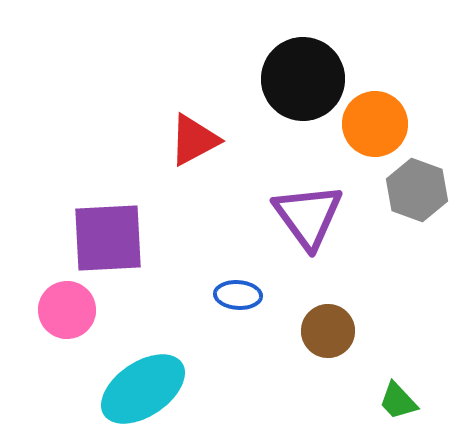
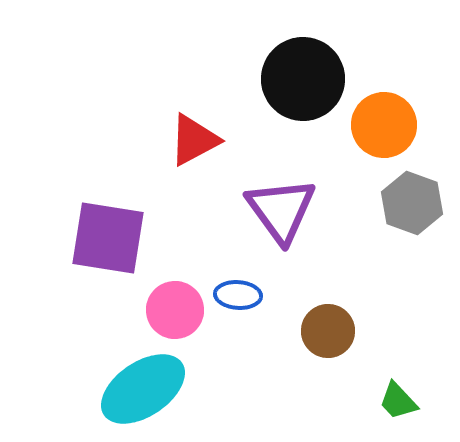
orange circle: moved 9 px right, 1 px down
gray hexagon: moved 5 px left, 13 px down
purple triangle: moved 27 px left, 6 px up
purple square: rotated 12 degrees clockwise
pink circle: moved 108 px right
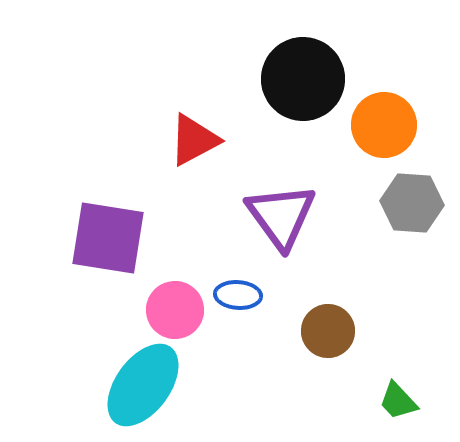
gray hexagon: rotated 16 degrees counterclockwise
purple triangle: moved 6 px down
cyan ellipse: moved 4 px up; rotated 20 degrees counterclockwise
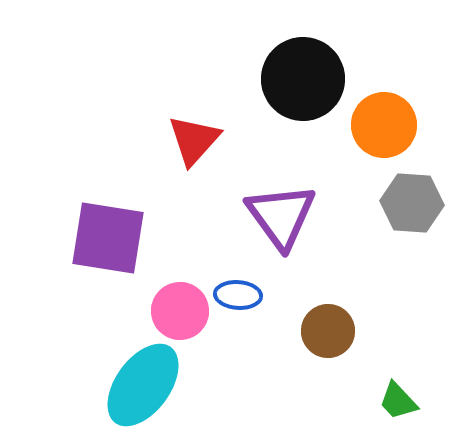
red triangle: rotated 20 degrees counterclockwise
pink circle: moved 5 px right, 1 px down
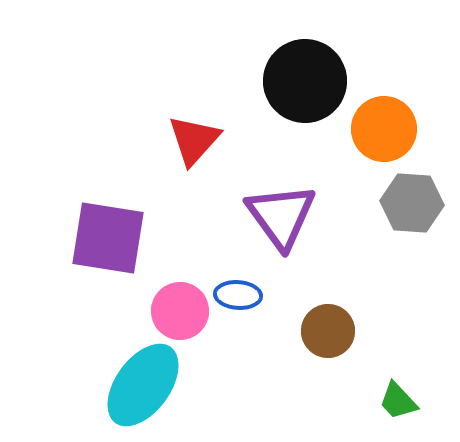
black circle: moved 2 px right, 2 px down
orange circle: moved 4 px down
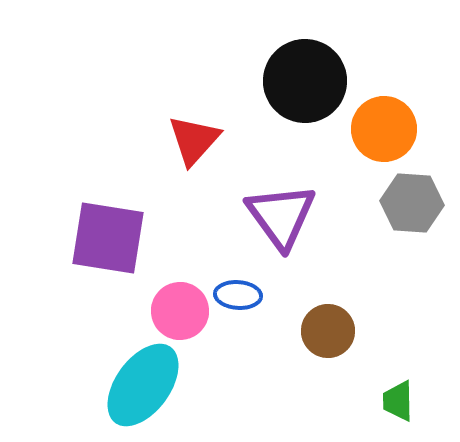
green trapezoid: rotated 42 degrees clockwise
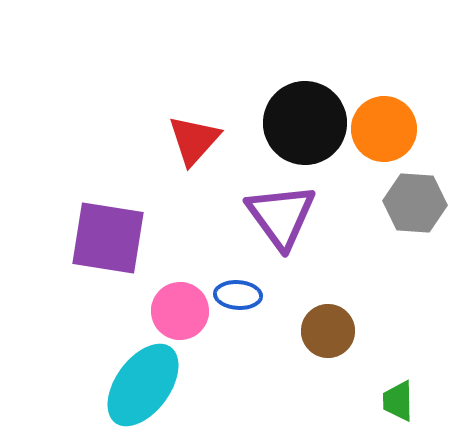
black circle: moved 42 px down
gray hexagon: moved 3 px right
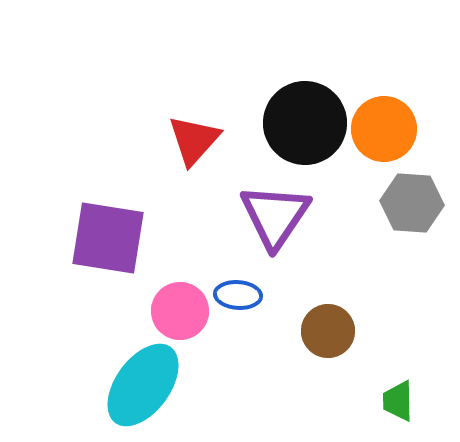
gray hexagon: moved 3 px left
purple triangle: moved 6 px left; rotated 10 degrees clockwise
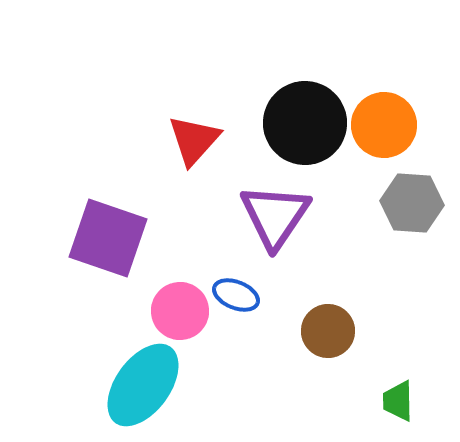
orange circle: moved 4 px up
purple square: rotated 10 degrees clockwise
blue ellipse: moved 2 px left; rotated 18 degrees clockwise
